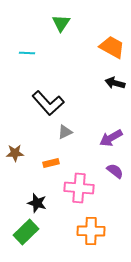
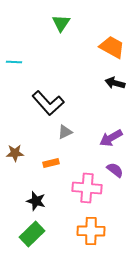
cyan line: moved 13 px left, 9 px down
purple semicircle: moved 1 px up
pink cross: moved 8 px right
black star: moved 1 px left, 2 px up
green rectangle: moved 6 px right, 2 px down
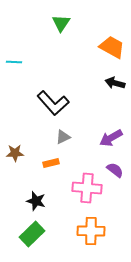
black L-shape: moved 5 px right
gray triangle: moved 2 px left, 5 px down
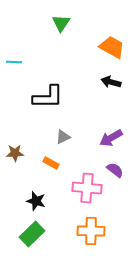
black arrow: moved 4 px left, 1 px up
black L-shape: moved 5 px left, 6 px up; rotated 48 degrees counterclockwise
orange rectangle: rotated 42 degrees clockwise
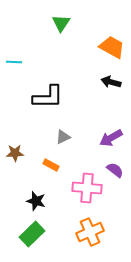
orange rectangle: moved 2 px down
orange cross: moved 1 px left, 1 px down; rotated 24 degrees counterclockwise
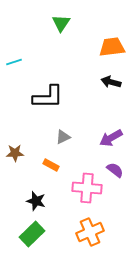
orange trapezoid: rotated 36 degrees counterclockwise
cyan line: rotated 21 degrees counterclockwise
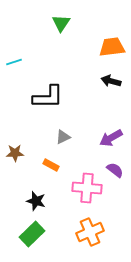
black arrow: moved 1 px up
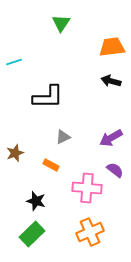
brown star: rotated 18 degrees counterclockwise
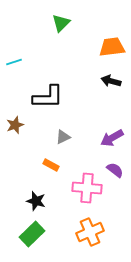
green triangle: rotated 12 degrees clockwise
purple arrow: moved 1 px right
brown star: moved 28 px up
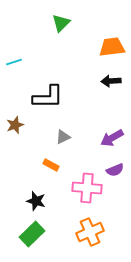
black arrow: rotated 18 degrees counterclockwise
purple semicircle: rotated 120 degrees clockwise
